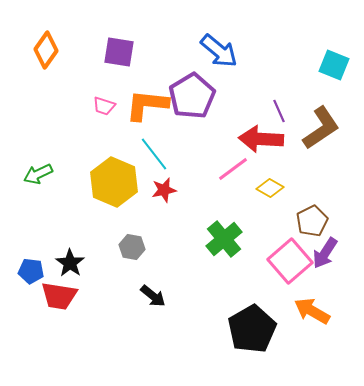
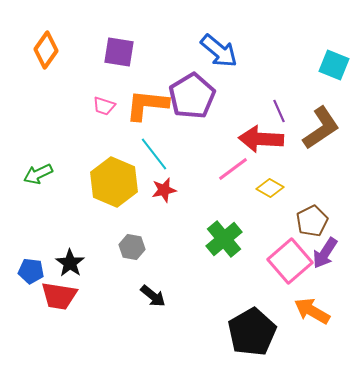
black pentagon: moved 3 px down
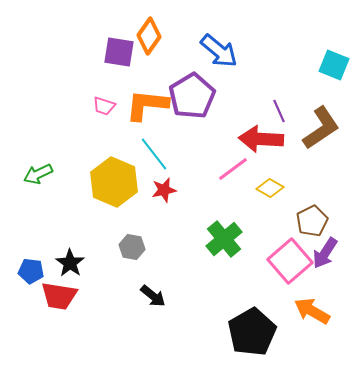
orange diamond: moved 103 px right, 14 px up
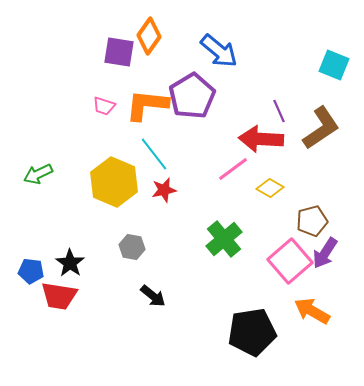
brown pentagon: rotated 12 degrees clockwise
black pentagon: rotated 21 degrees clockwise
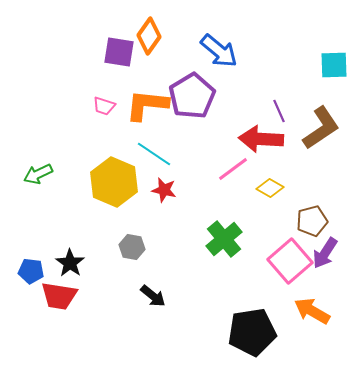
cyan square: rotated 24 degrees counterclockwise
cyan line: rotated 18 degrees counterclockwise
red star: rotated 25 degrees clockwise
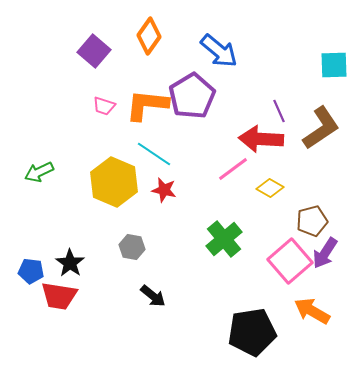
purple square: moved 25 px left, 1 px up; rotated 32 degrees clockwise
green arrow: moved 1 px right, 2 px up
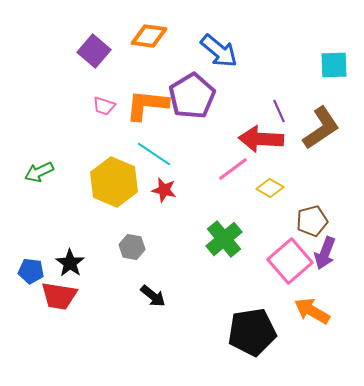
orange diamond: rotated 63 degrees clockwise
purple arrow: rotated 12 degrees counterclockwise
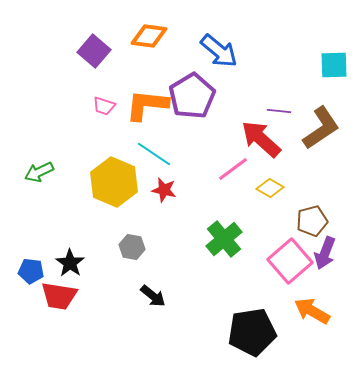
purple line: rotated 60 degrees counterclockwise
red arrow: rotated 39 degrees clockwise
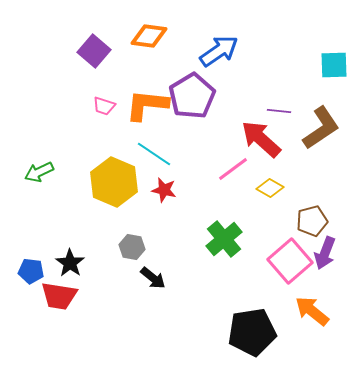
blue arrow: rotated 75 degrees counterclockwise
black arrow: moved 18 px up
orange arrow: rotated 9 degrees clockwise
